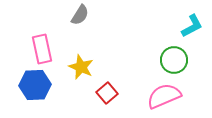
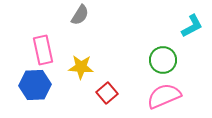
pink rectangle: moved 1 px right, 1 px down
green circle: moved 11 px left
yellow star: rotated 20 degrees counterclockwise
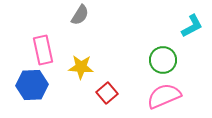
blue hexagon: moved 3 px left
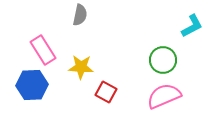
gray semicircle: rotated 20 degrees counterclockwise
pink rectangle: rotated 20 degrees counterclockwise
red square: moved 1 px left, 1 px up; rotated 20 degrees counterclockwise
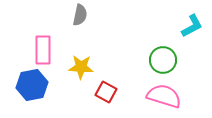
pink rectangle: rotated 32 degrees clockwise
blue hexagon: rotated 8 degrees counterclockwise
pink semicircle: rotated 40 degrees clockwise
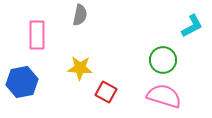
pink rectangle: moved 6 px left, 15 px up
yellow star: moved 1 px left, 1 px down
blue hexagon: moved 10 px left, 3 px up
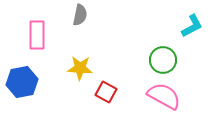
pink semicircle: rotated 12 degrees clockwise
